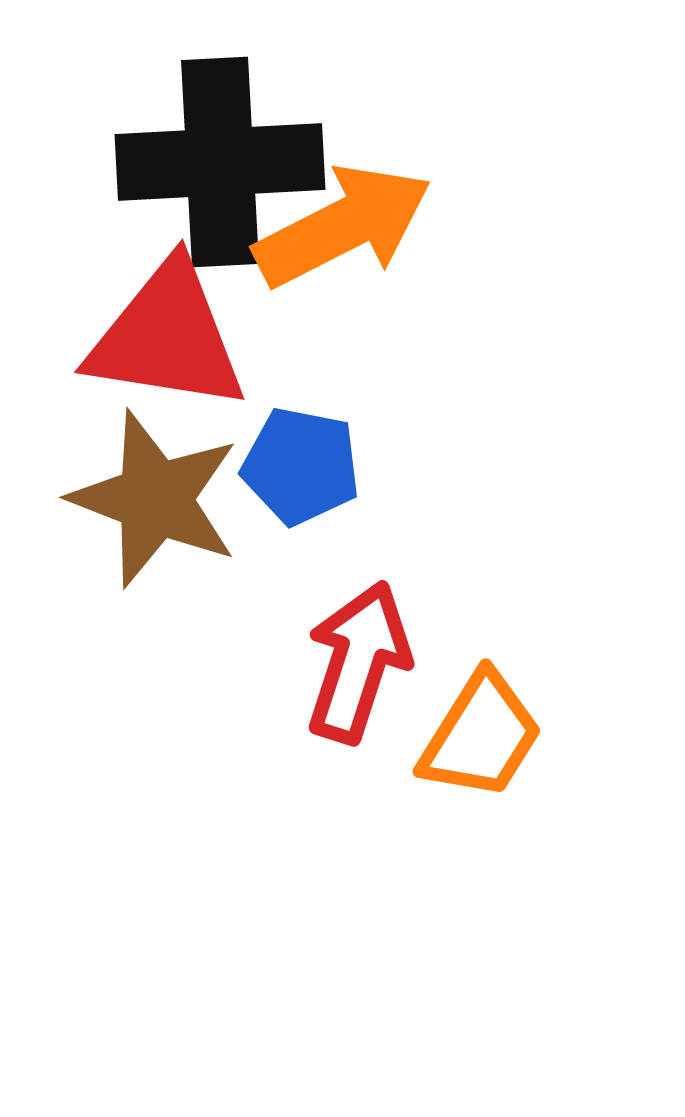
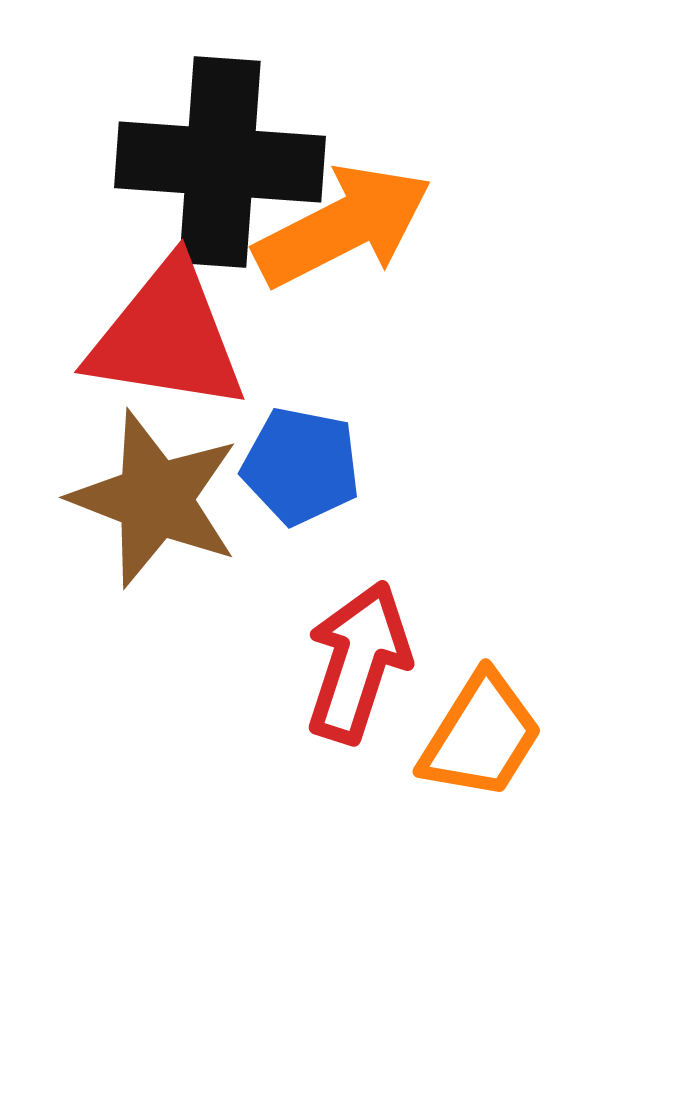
black cross: rotated 7 degrees clockwise
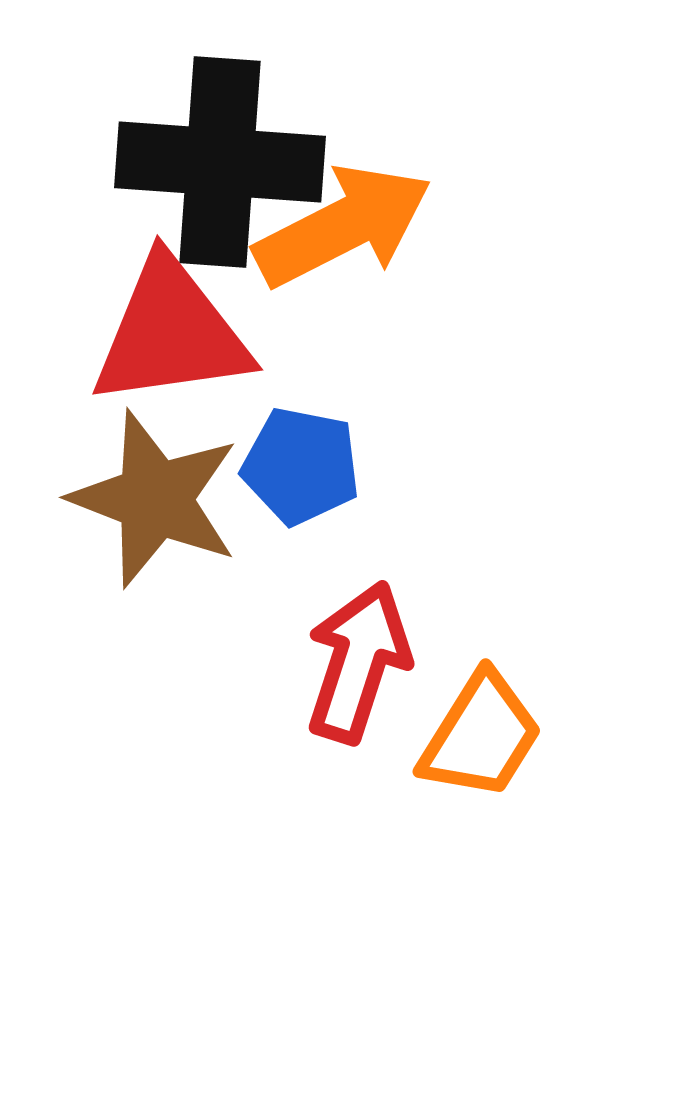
red triangle: moved 4 px right, 4 px up; rotated 17 degrees counterclockwise
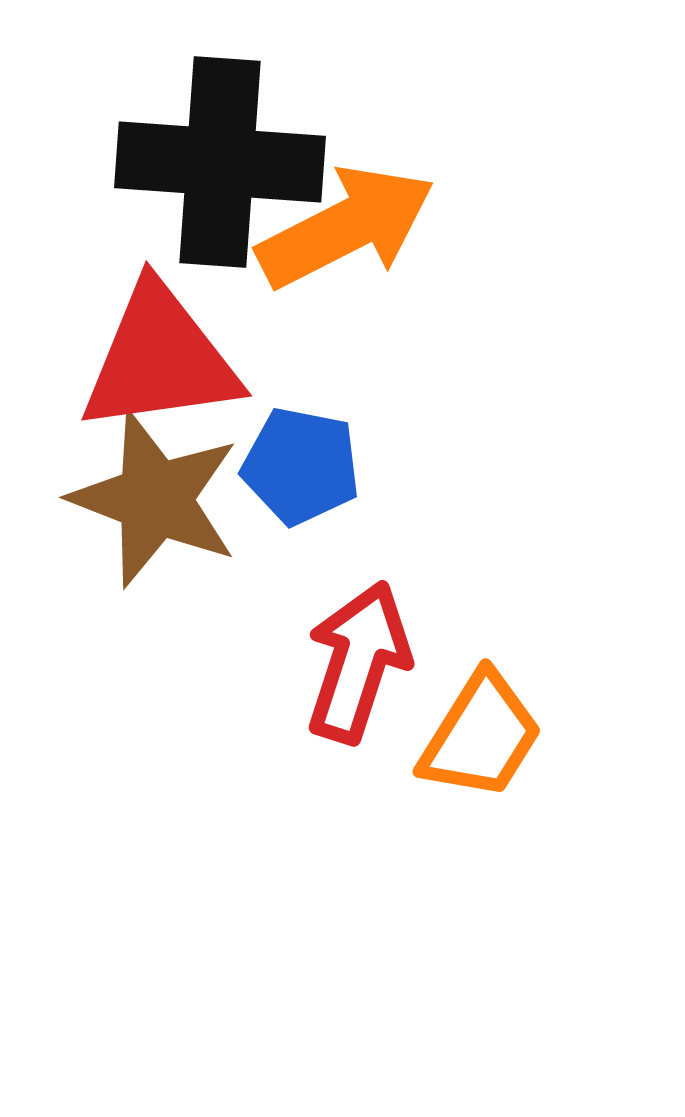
orange arrow: moved 3 px right, 1 px down
red triangle: moved 11 px left, 26 px down
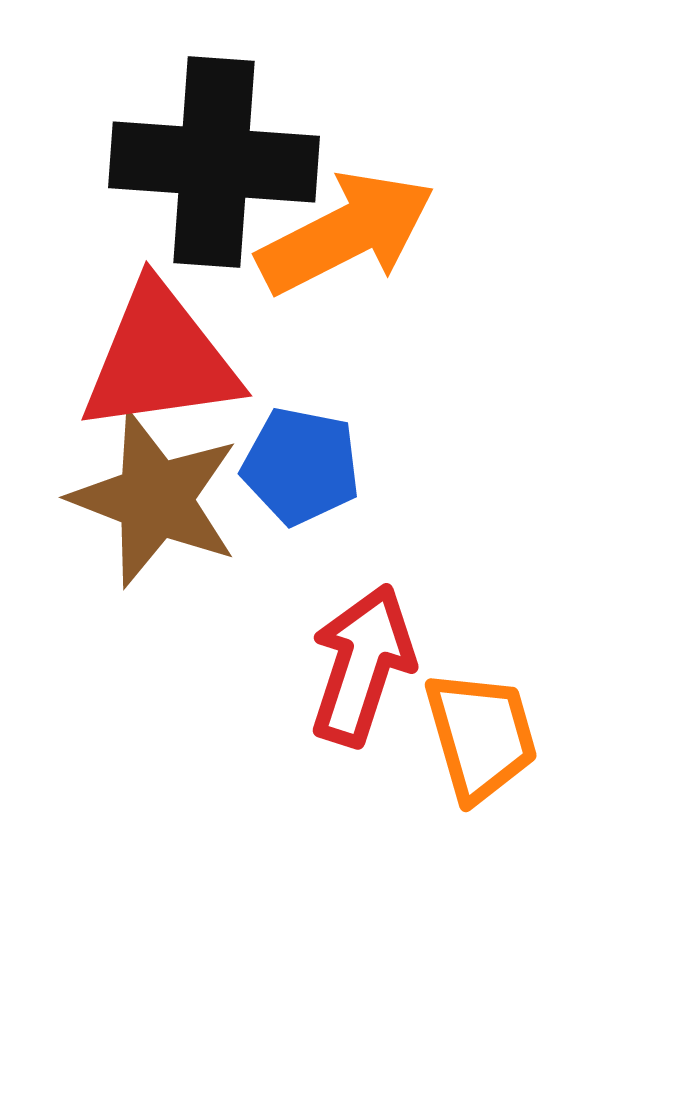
black cross: moved 6 px left
orange arrow: moved 6 px down
red arrow: moved 4 px right, 3 px down
orange trapezoid: rotated 48 degrees counterclockwise
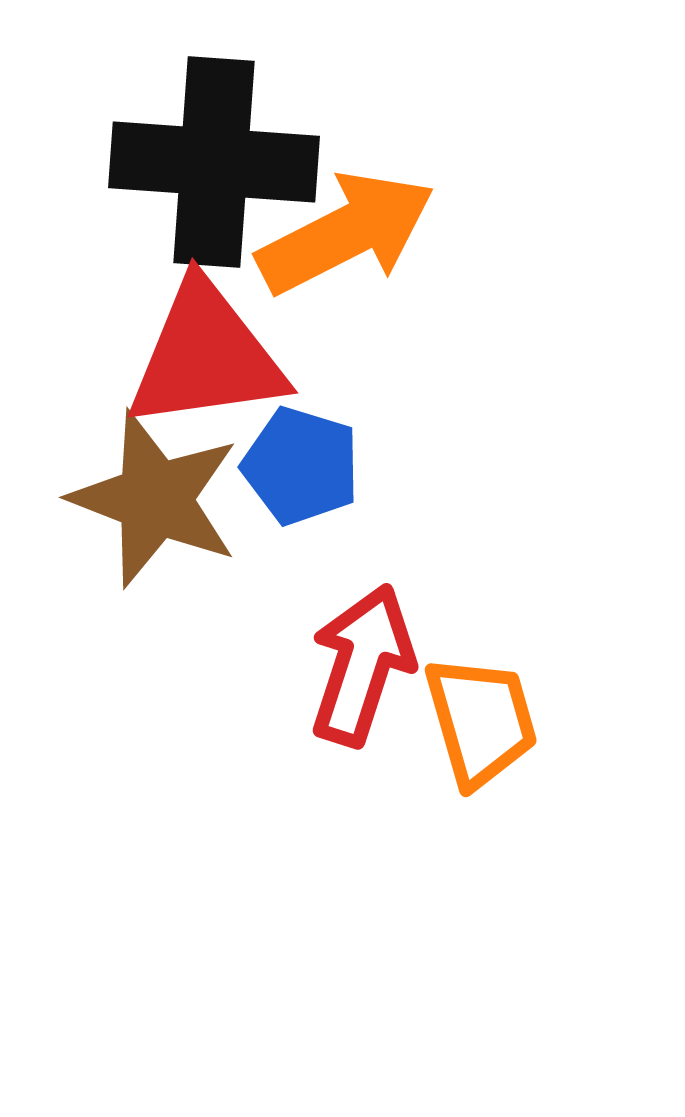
red triangle: moved 46 px right, 3 px up
blue pentagon: rotated 6 degrees clockwise
orange trapezoid: moved 15 px up
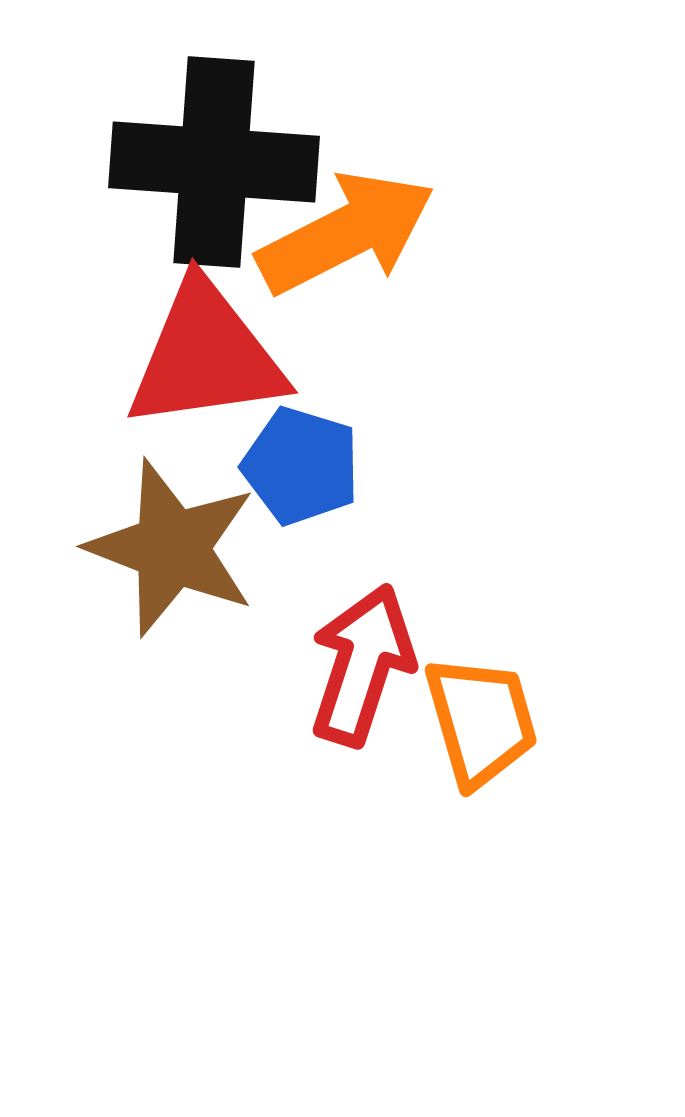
brown star: moved 17 px right, 49 px down
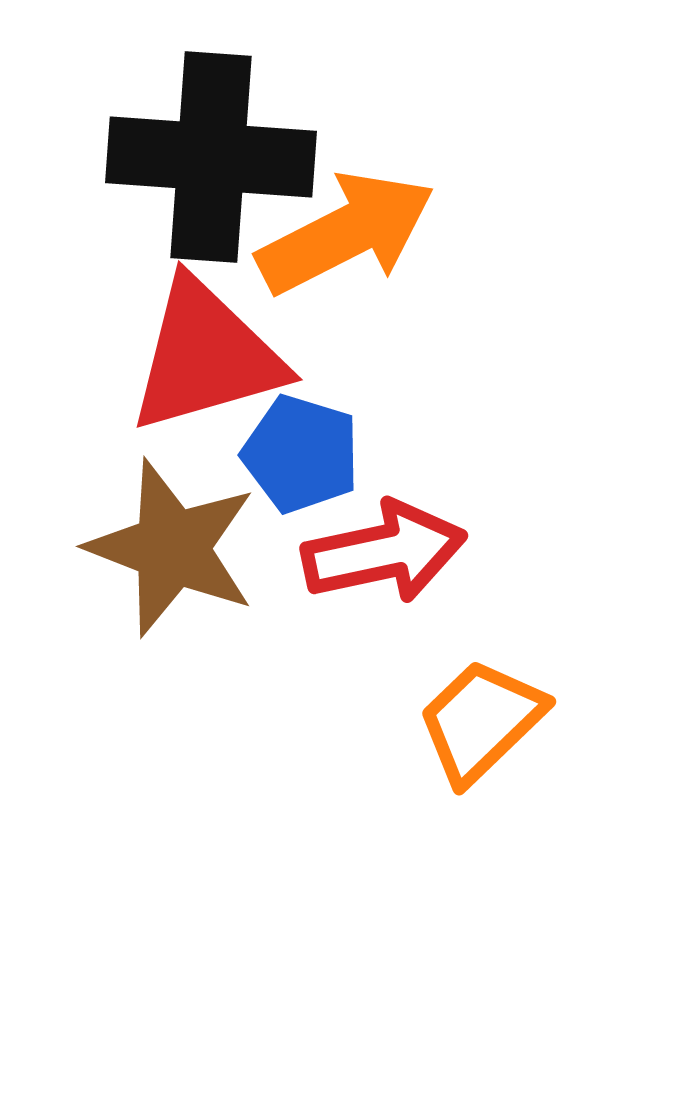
black cross: moved 3 px left, 5 px up
red triangle: rotated 8 degrees counterclockwise
blue pentagon: moved 12 px up
red arrow: moved 22 px right, 113 px up; rotated 60 degrees clockwise
orange trapezoid: rotated 118 degrees counterclockwise
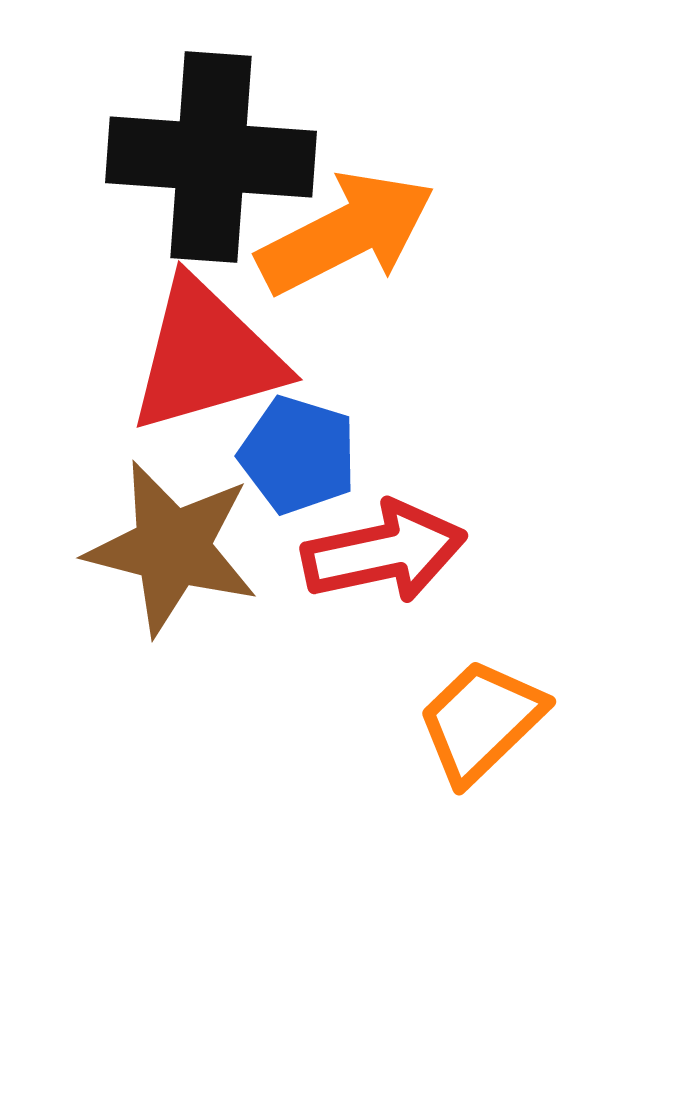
blue pentagon: moved 3 px left, 1 px down
brown star: rotated 7 degrees counterclockwise
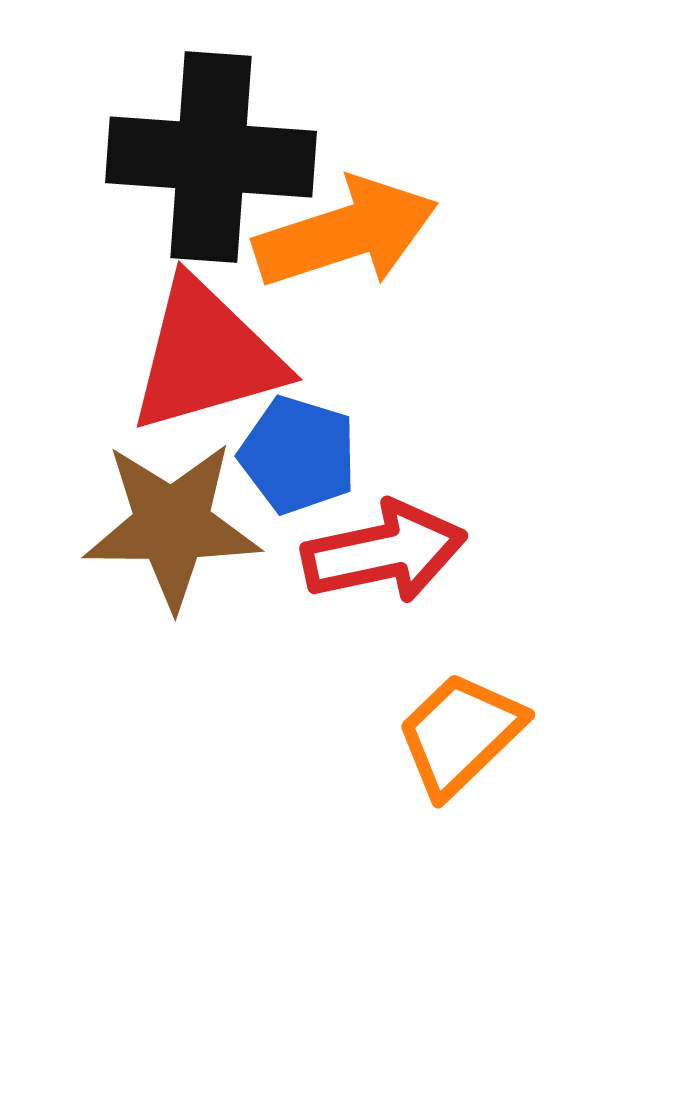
orange arrow: rotated 9 degrees clockwise
brown star: moved 23 px up; rotated 14 degrees counterclockwise
orange trapezoid: moved 21 px left, 13 px down
